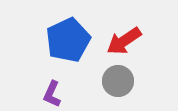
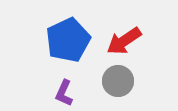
purple L-shape: moved 12 px right, 1 px up
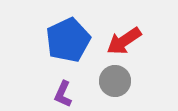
gray circle: moved 3 px left
purple L-shape: moved 1 px left, 1 px down
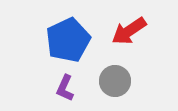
red arrow: moved 5 px right, 10 px up
purple L-shape: moved 2 px right, 6 px up
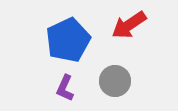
red arrow: moved 6 px up
